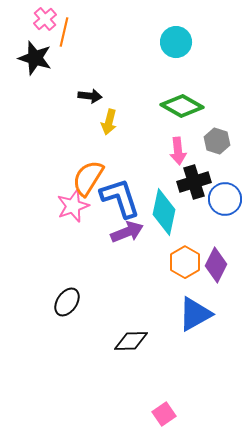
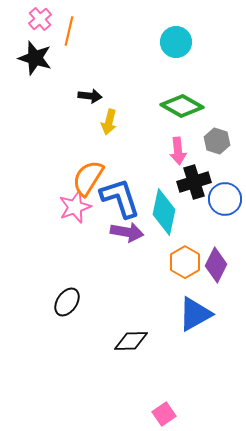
pink cross: moved 5 px left
orange line: moved 5 px right, 1 px up
pink star: moved 2 px right, 1 px down
purple arrow: rotated 32 degrees clockwise
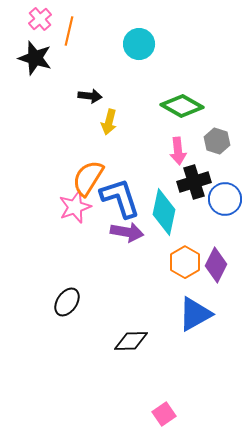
cyan circle: moved 37 px left, 2 px down
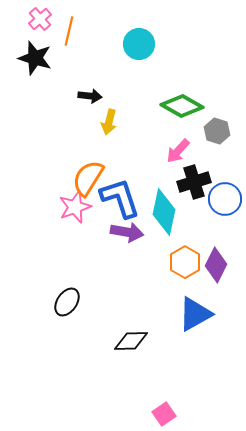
gray hexagon: moved 10 px up
pink arrow: rotated 48 degrees clockwise
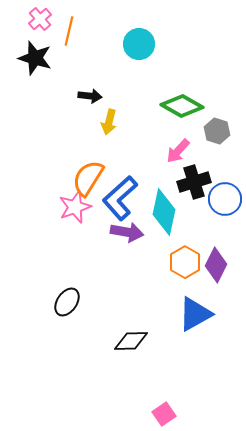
blue L-shape: rotated 114 degrees counterclockwise
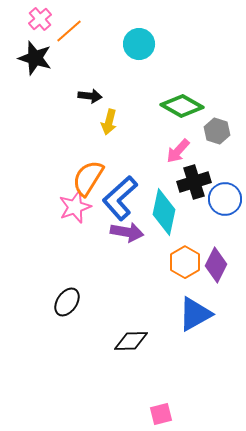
orange line: rotated 36 degrees clockwise
pink square: moved 3 px left; rotated 20 degrees clockwise
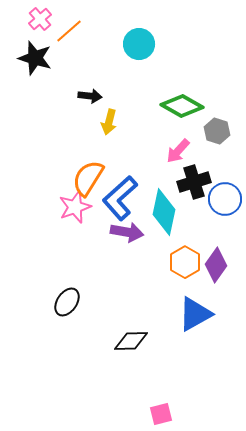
purple diamond: rotated 8 degrees clockwise
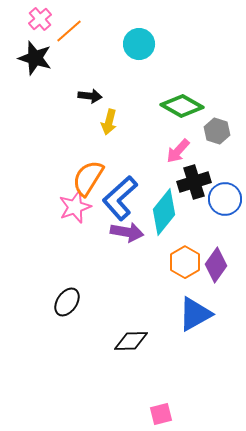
cyan diamond: rotated 27 degrees clockwise
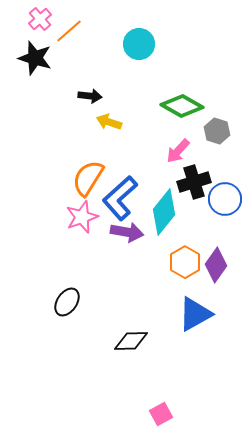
yellow arrow: rotated 95 degrees clockwise
pink star: moved 7 px right, 10 px down
pink square: rotated 15 degrees counterclockwise
